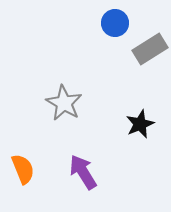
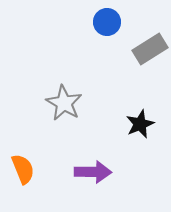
blue circle: moved 8 px left, 1 px up
purple arrow: moved 10 px right; rotated 123 degrees clockwise
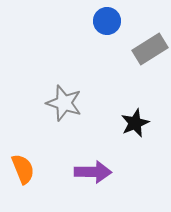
blue circle: moved 1 px up
gray star: rotated 12 degrees counterclockwise
black star: moved 5 px left, 1 px up
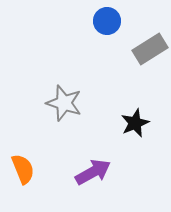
purple arrow: rotated 30 degrees counterclockwise
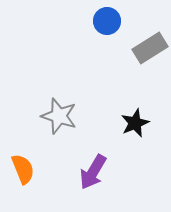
gray rectangle: moved 1 px up
gray star: moved 5 px left, 13 px down
purple arrow: rotated 150 degrees clockwise
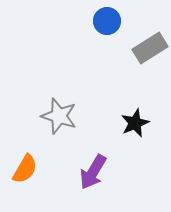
orange semicircle: moved 2 px right; rotated 52 degrees clockwise
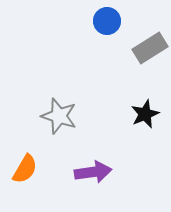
black star: moved 10 px right, 9 px up
purple arrow: rotated 129 degrees counterclockwise
